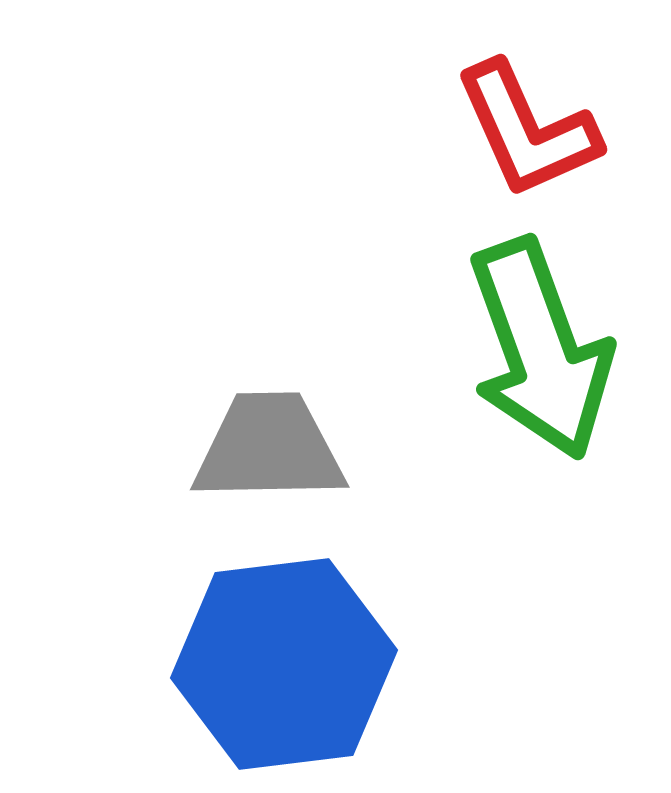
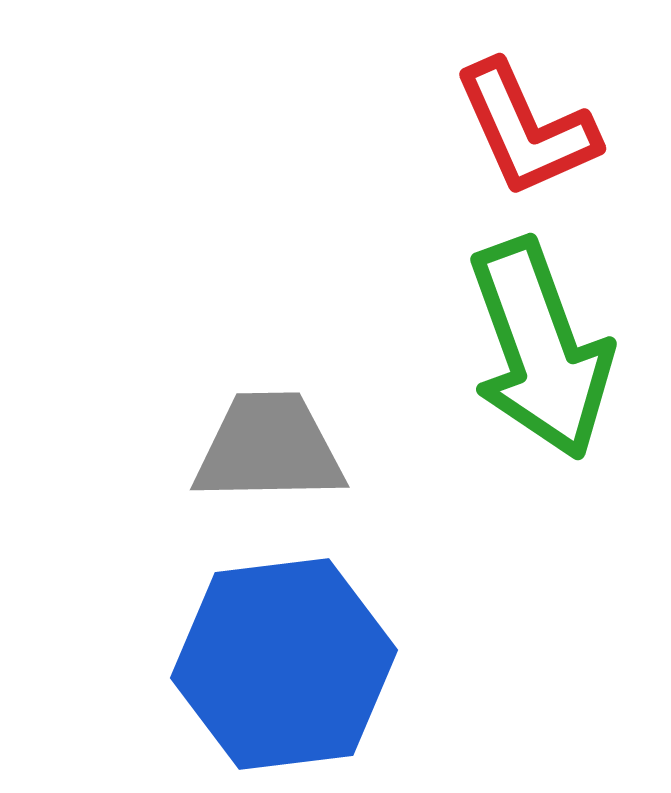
red L-shape: moved 1 px left, 1 px up
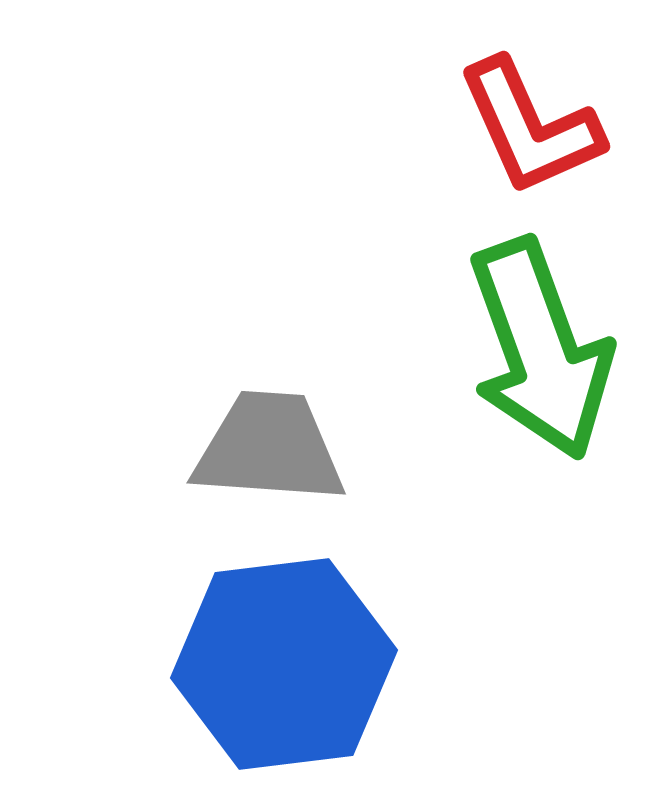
red L-shape: moved 4 px right, 2 px up
gray trapezoid: rotated 5 degrees clockwise
